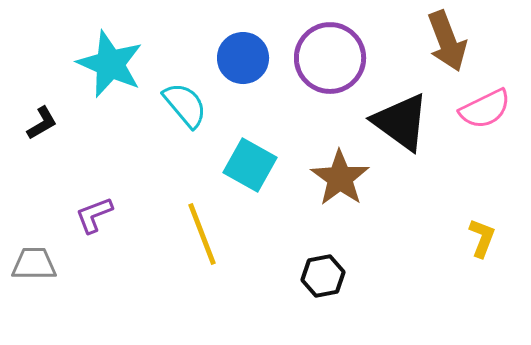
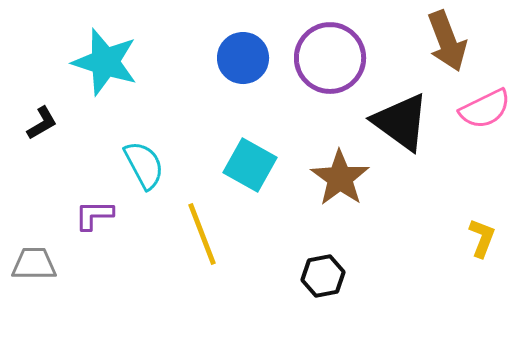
cyan star: moved 5 px left, 2 px up; rotated 6 degrees counterclockwise
cyan semicircle: moved 41 px left, 60 px down; rotated 12 degrees clockwise
purple L-shape: rotated 21 degrees clockwise
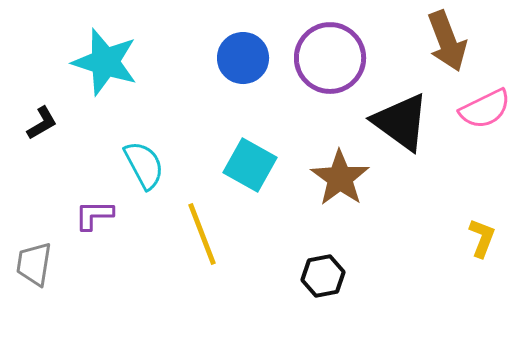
gray trapezoid: rotated 81 degrees counterclockwise
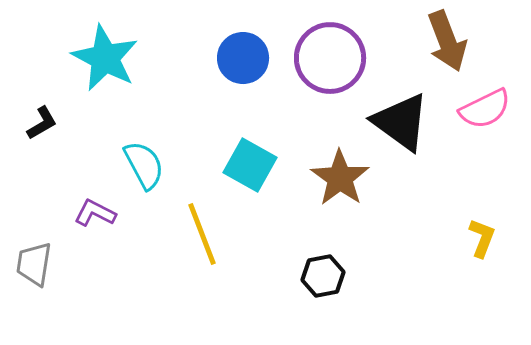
cyan star: moved 4 px up; rotated 10 degrees clockwise
purple L-shape: moved 1 px right, 2 px up; rotated 27 degrees clockwise
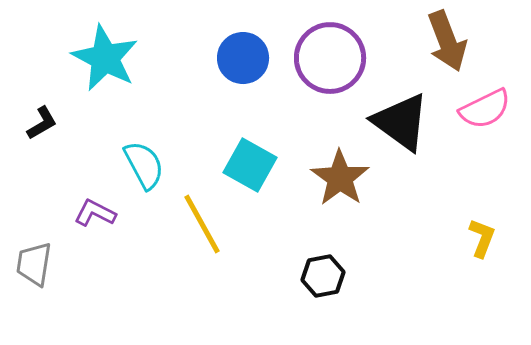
yellow line: moved 10 px up; rotated 8 degrees counterclockwise
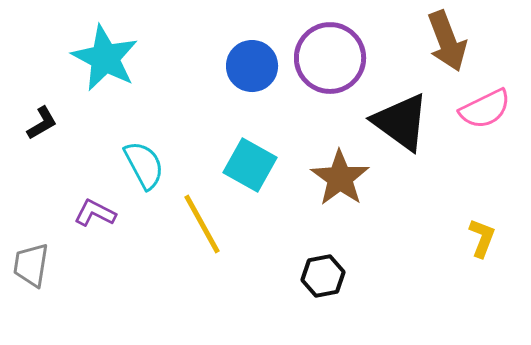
blue circle: moved 9 px right, 8 px down
gray trapezoid: moved 3 px left, 1 px down
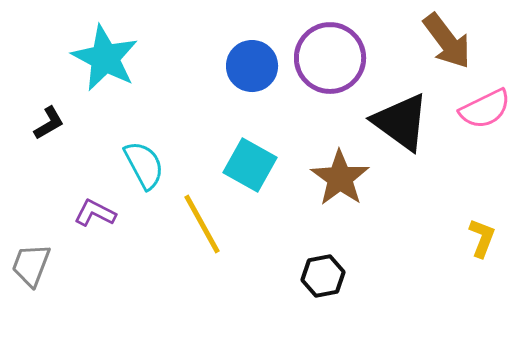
brown arrow: rotated 16 degrees counterclockwise
black L-shape: moved 7 px right
gray trapezoid: rotated 12 degrees clockwise
